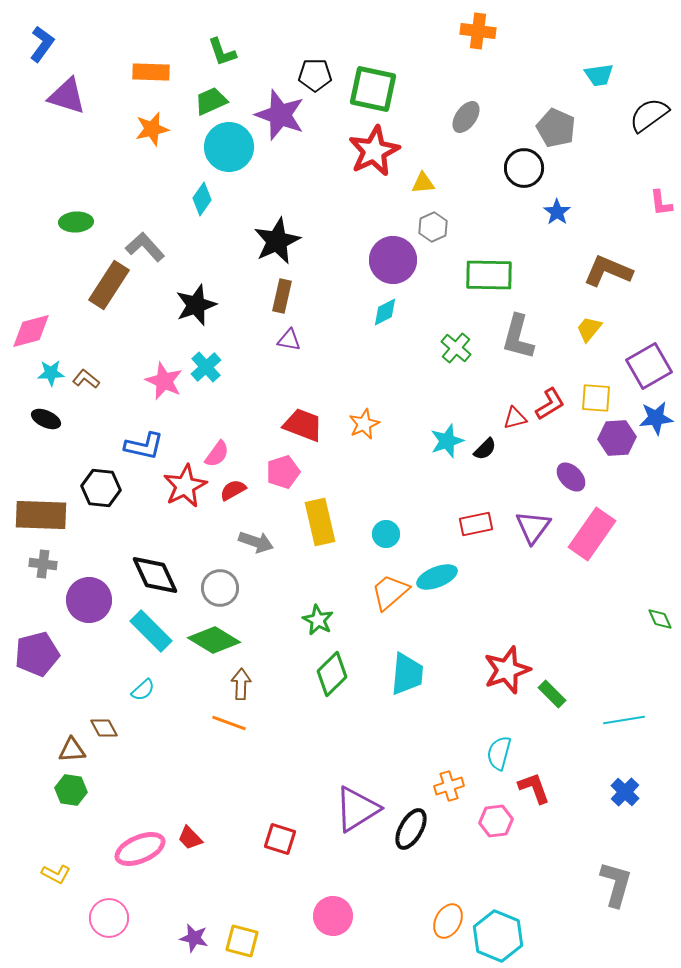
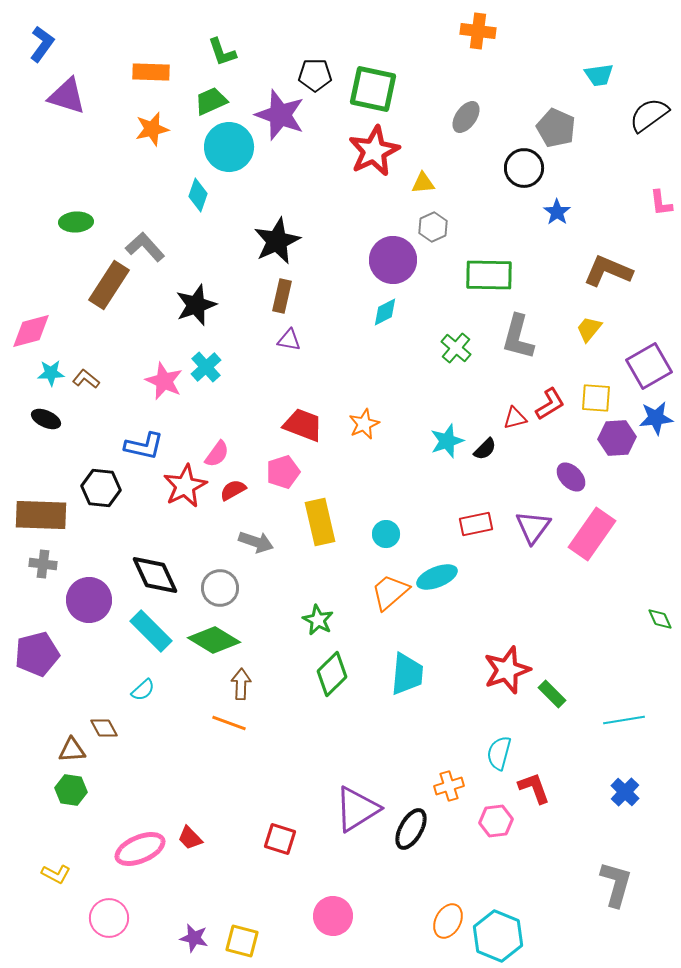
cyan diamond at (202, 199): moved 4 px left, 4 px up; rotated 16 degrees counterclockwise
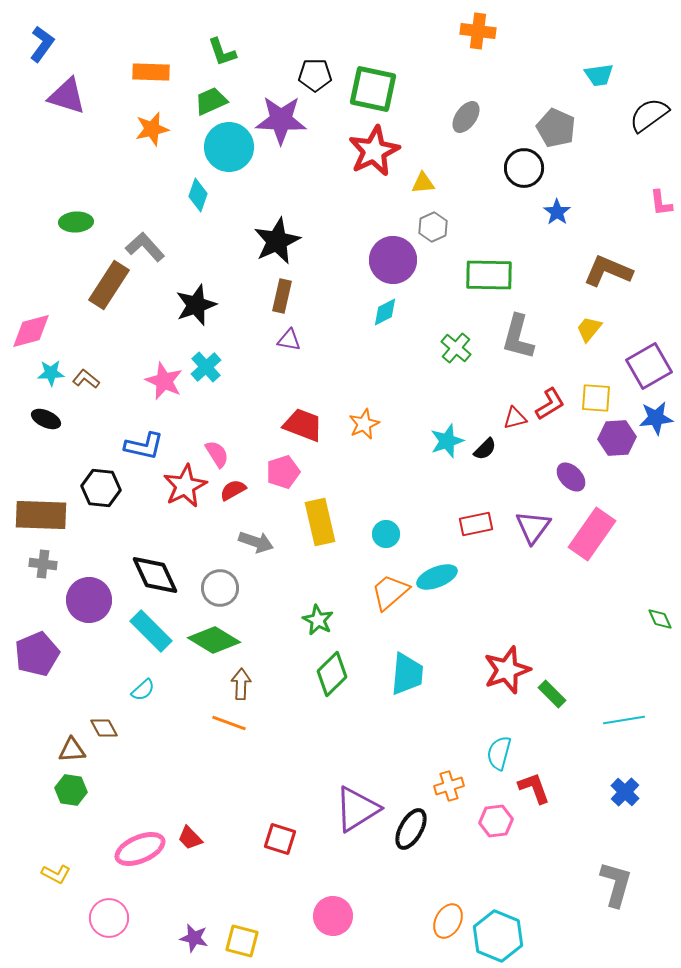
purple star at (280, 115): moved 1 px right, 5 px down; rotated 18 degrees counterclockwise
pink semicircle at (217, 454): rotated 68 degrees counterclockwise
purple pentagon at (37, 654): rotated 9 degrees counterclockwise
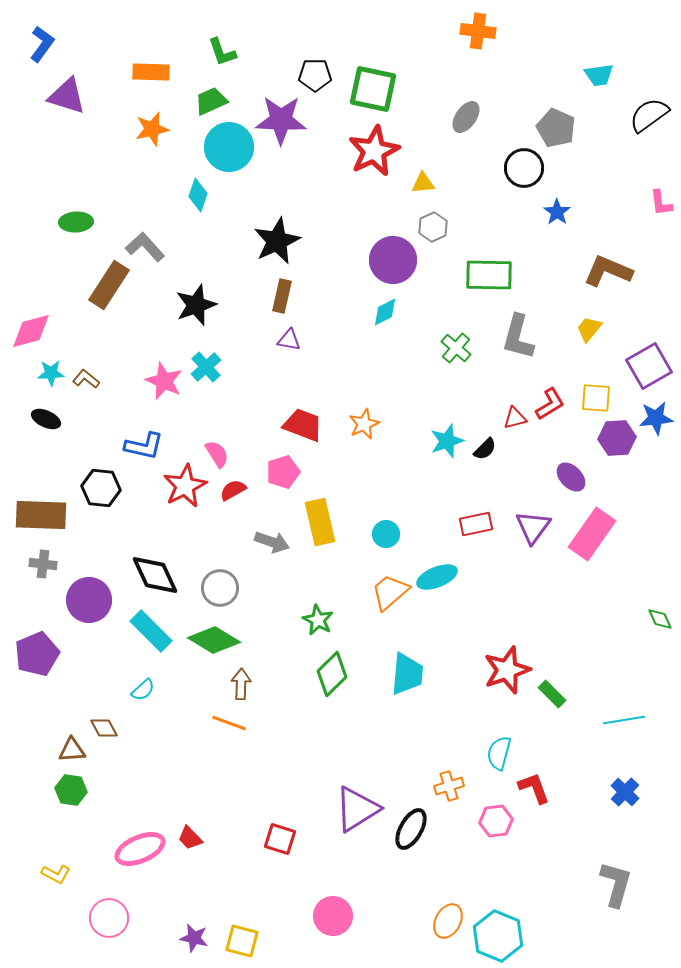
gray arrow at (256, 542): moved 16 px right
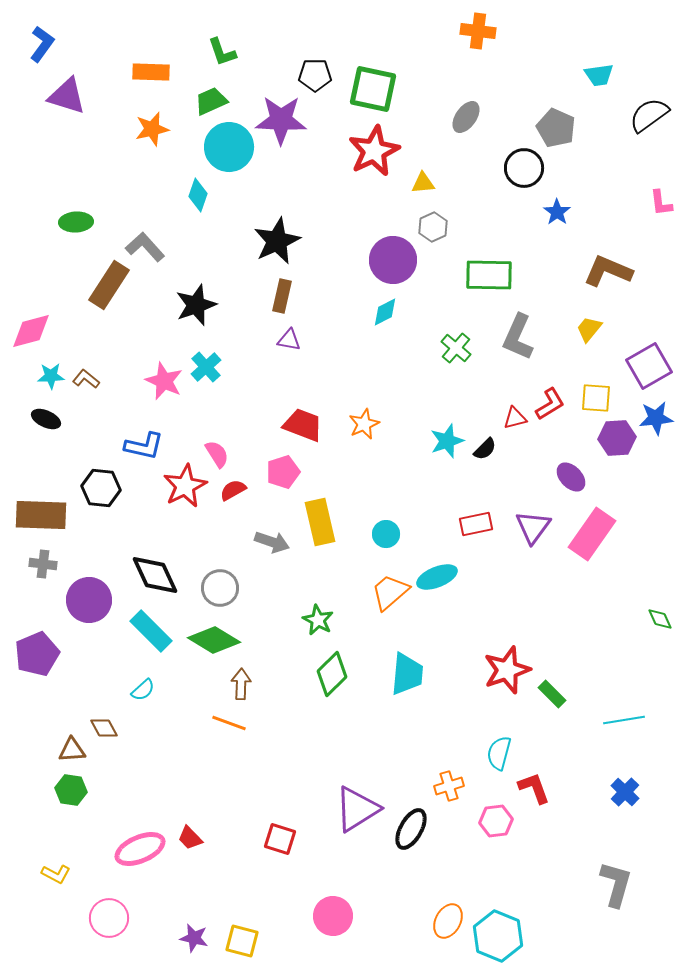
gray L-shape at (518, 337): rotated 9 degrees clockwise
cyan star at (51, 373): moved 3 px down
